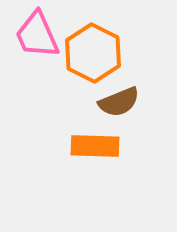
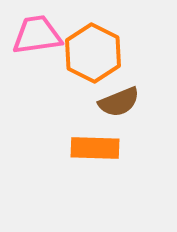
pink trapezoid: rotated 106 degrees clockwise
orange rectangle: moved 2 px down
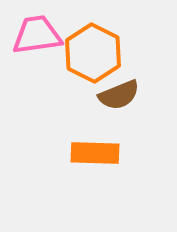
brown semicircle: moved 7 px up
orange rectangle: moved 5 px down
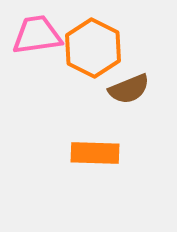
orange hexagon: moved 5 px up
brown semicircle: moved 10 px right, 6 px up
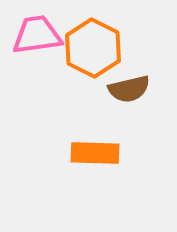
brown semicircle: rotated 9 degrees clockwise
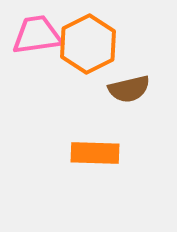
orange hexagon: moved 5 px left, 4 px up; rotated 6 degrees clockwise
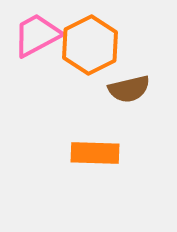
pink trapezoid: rotated 20 degrees counterclockwise
orange hexagon: moved 2 px right, 1 px down
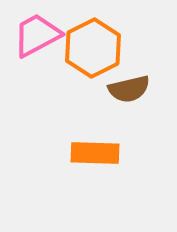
orange hexagon: moved 3 px right, 3 px down
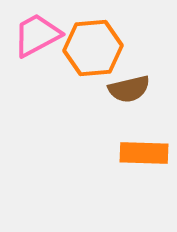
orange hexagon: rotated 22 degrees clockwise
orange rectangle: moved 49 px right
